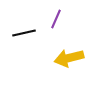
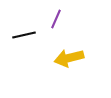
black line: moved 2 px down
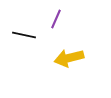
black line: rotated 25 degrees clockwise
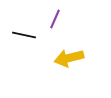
purple line: moved 1 px left
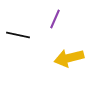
black line: moved 6 px left
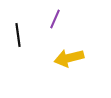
black line: rotated 70 degrees clockwise
